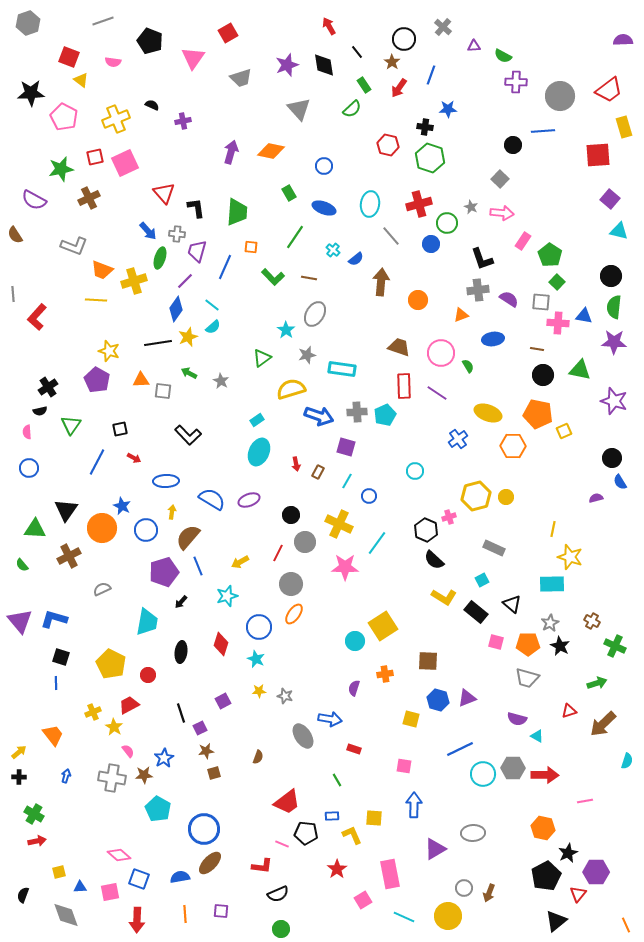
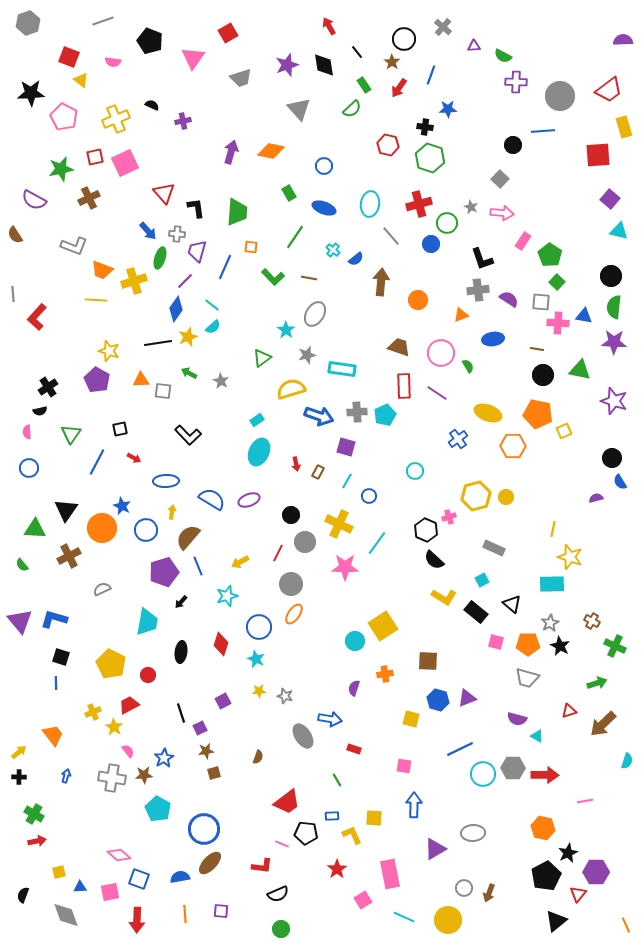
green triangle at (71, 425): moved 9 px down
yellow circle at (448, 916): moved 4 px down
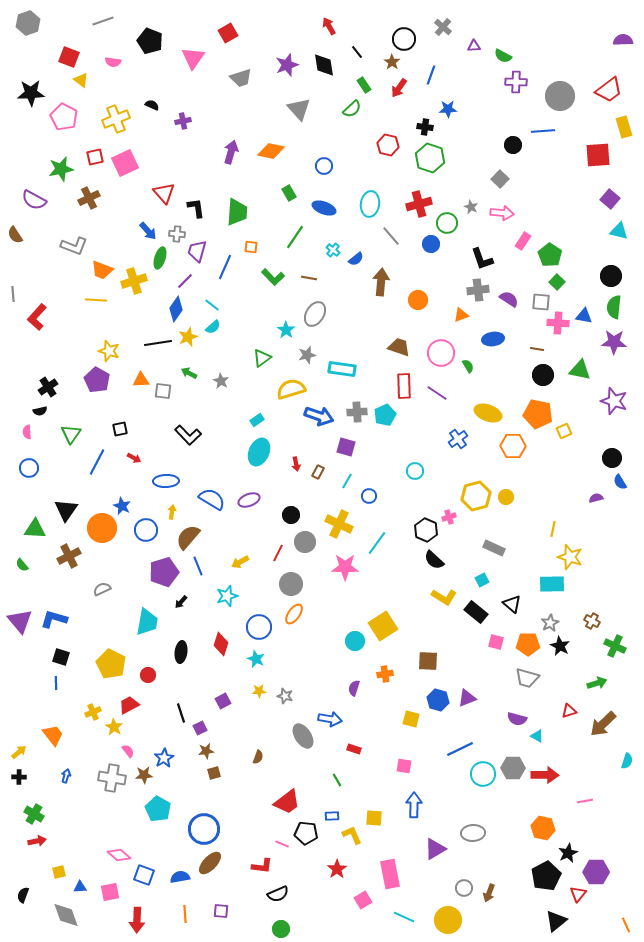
blue square at (139, 879): moved 5 px right, 4 px up
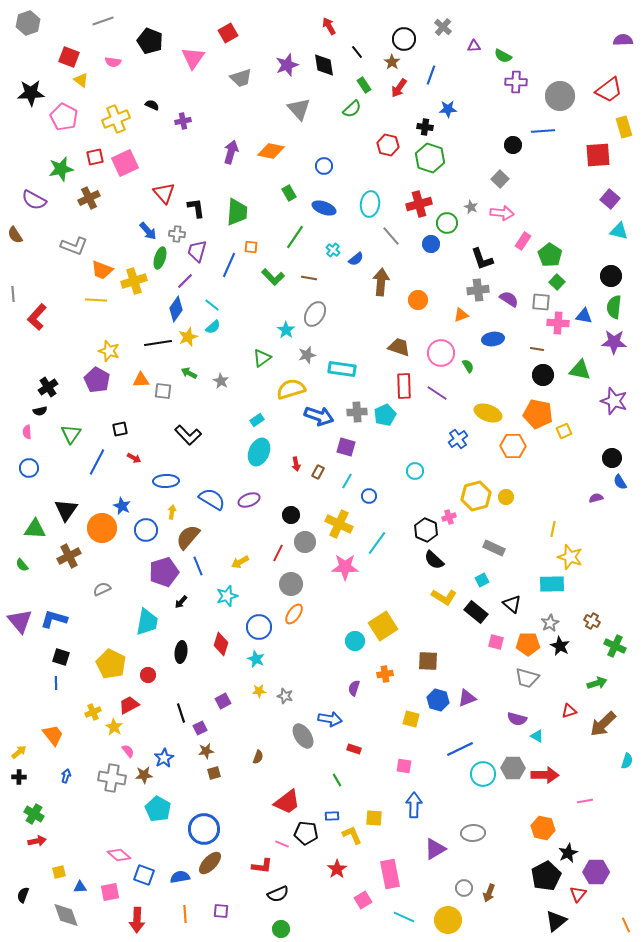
blue line at (225, 267): moved 4 px right, 2 px up
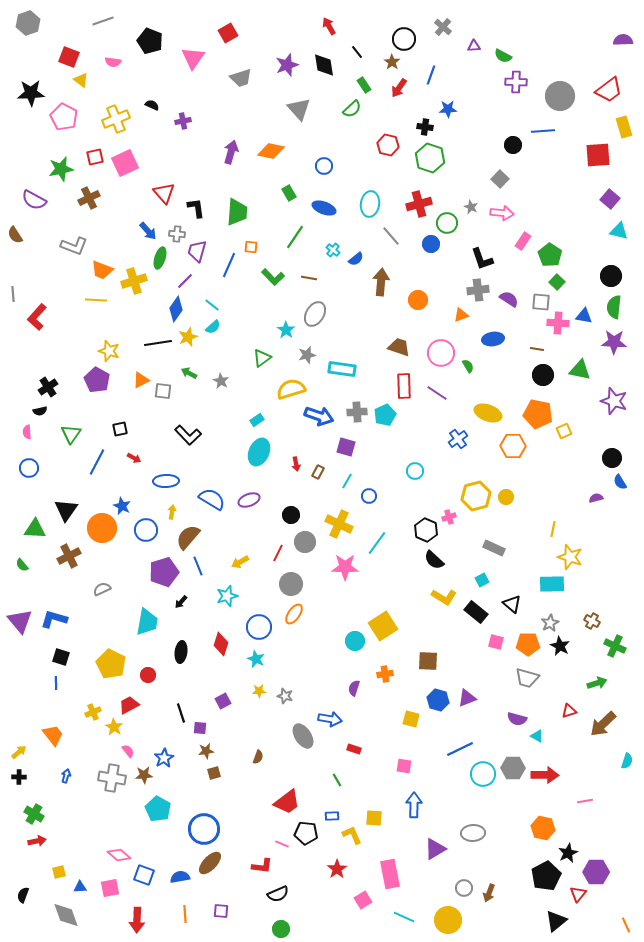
orange triangle at (141, 380): rotated 24 degrees counterclockwise
purple square at (200, 728): rotated 32 degrees clockwise
pink square at (110, 892): moved 4 px up
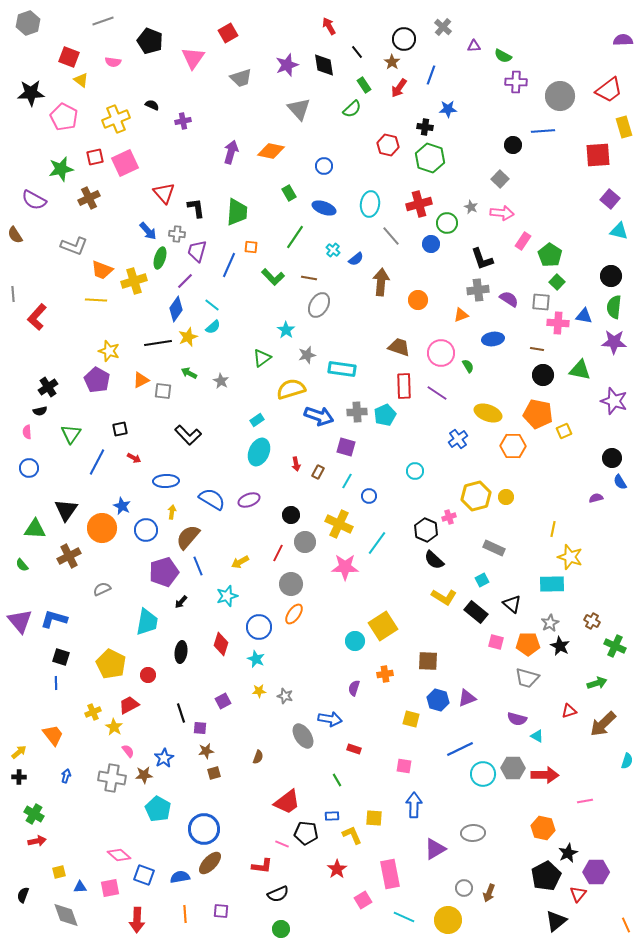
gray ellipse at (315, 314): moved 4 px right, 9 px up
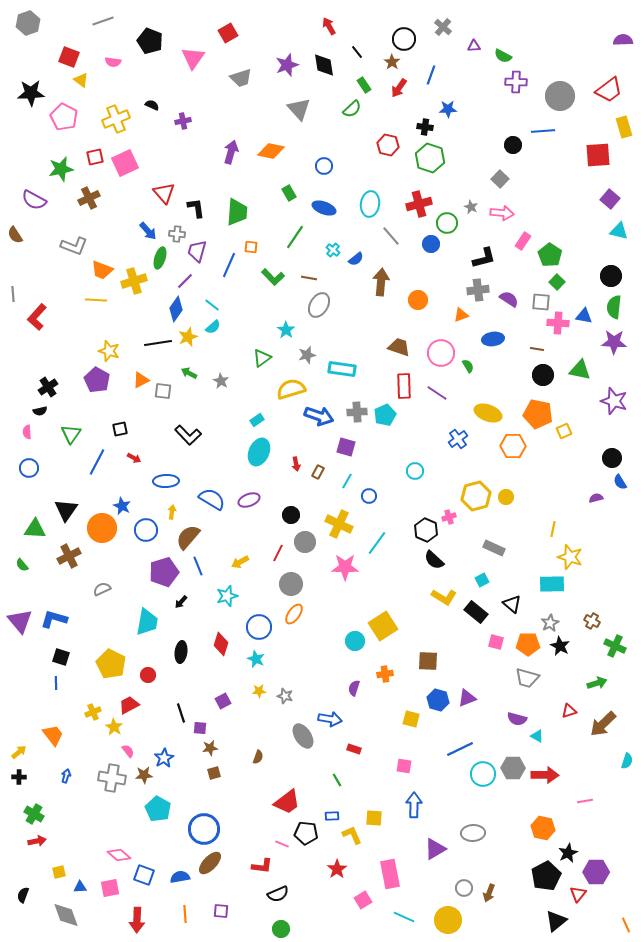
black L-shape at (482, 259): moved 2 px right, 1 px up; rotated 85 degrees counterclockwise
brown star at (206, 751): moved 4 px right, 3 px up
